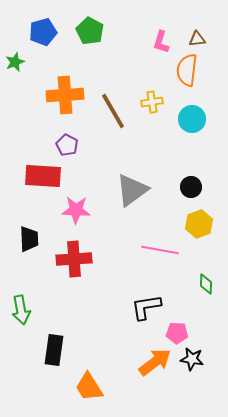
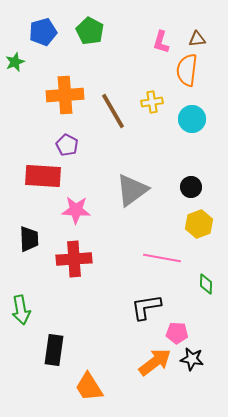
pink line: moved 2 px right, 8 px down
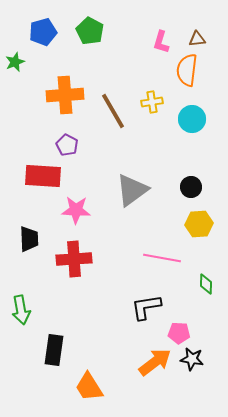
yellow hexagon: rotated 16 degrees clockwise
pink pentagon: moved 2 px right
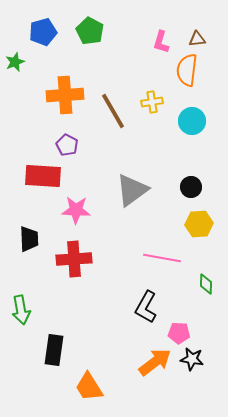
cyan circle: moved 2 px down
black L-shape: rotated 52 degrees counterclockwise
